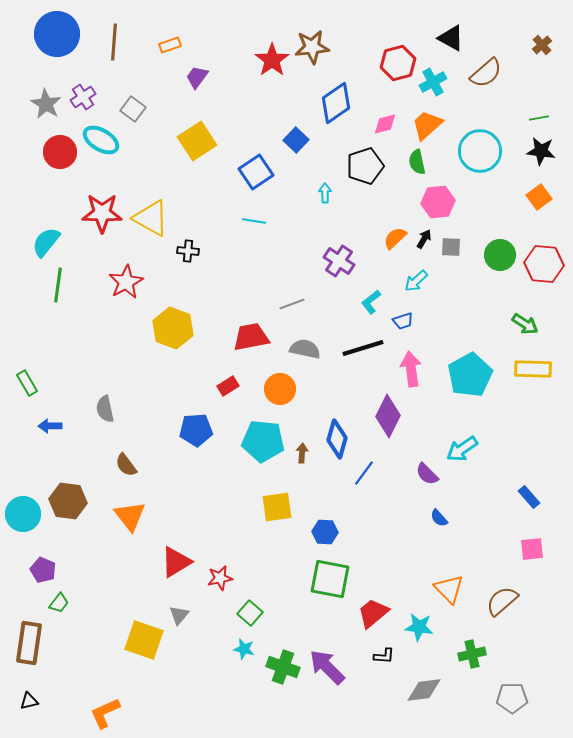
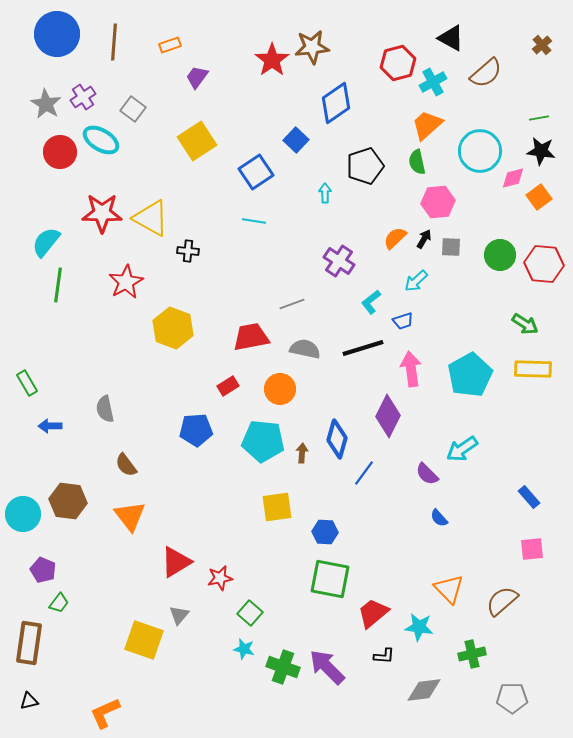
pink diamond at (385, 124): moved 128 px right, 54 px down
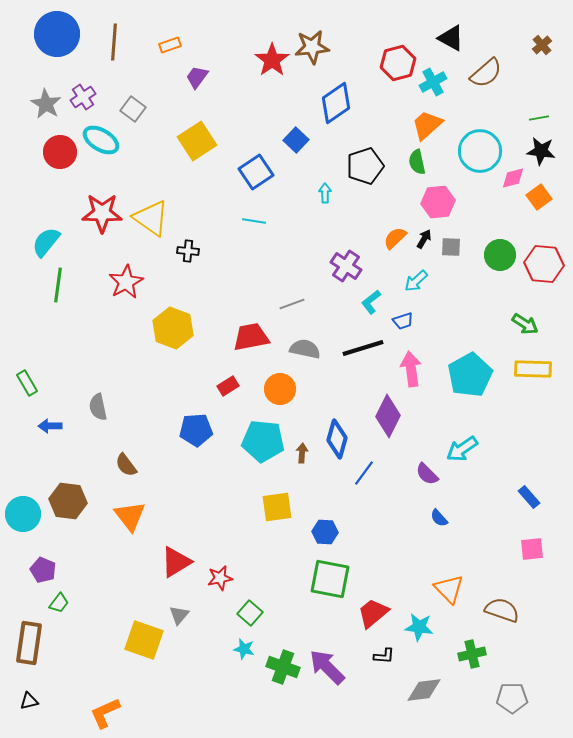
yellow triangle at (151, 218): rotated 6 degrees clockwise
purple cross at (339, 261): moved 7 px right, 5 px down
gray semicircle at (105, 409): moved 7 px left, 2 px up
brown semicircle at (502, 601): moved 9 px down; rotated 60 degrees clockwise
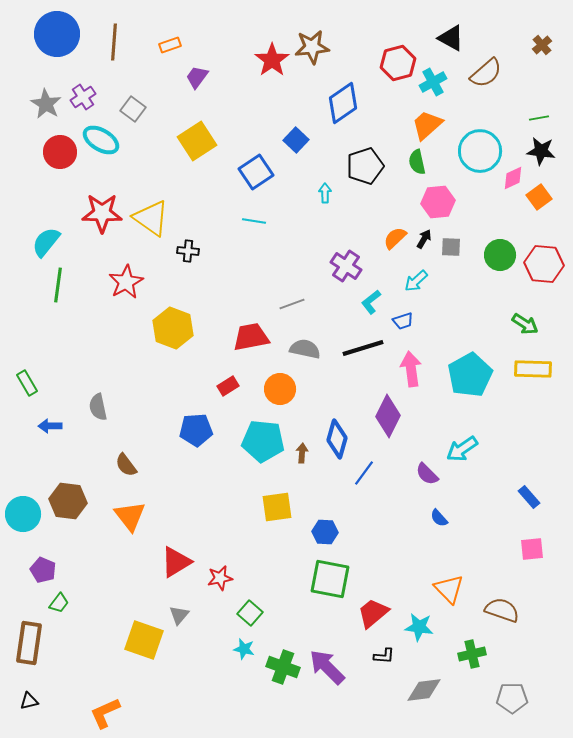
blue diamond at (336, 103): moved 7 px right
pink diamond at (513, 178): rotated 10 degrees counterclockwise
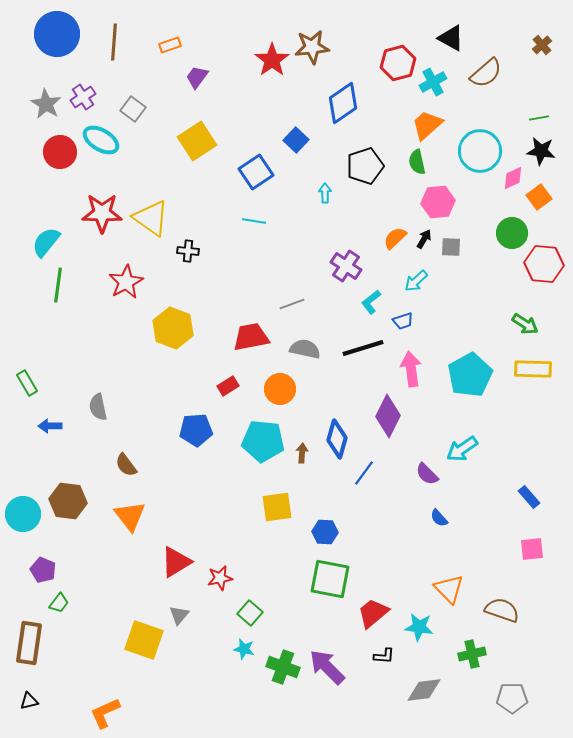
green circle at (500, 255): moved 12 px right, 22 px up
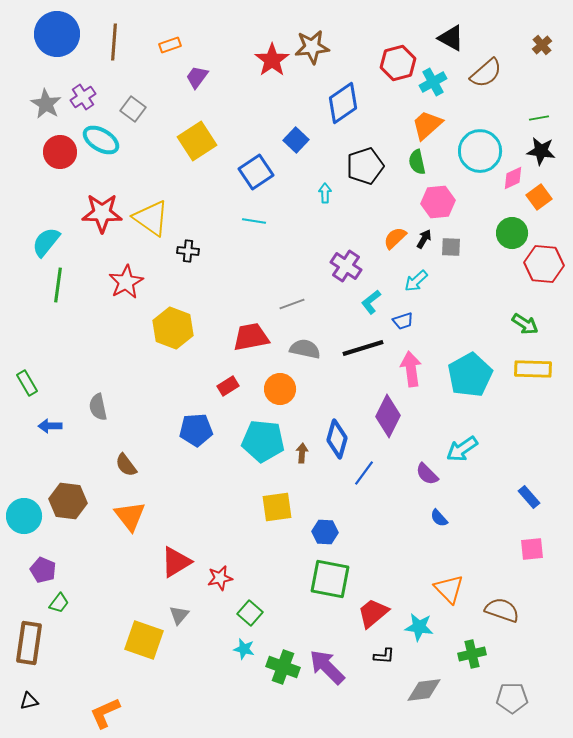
cyan circle at (23, 514): moved 1 px right, 2 px down
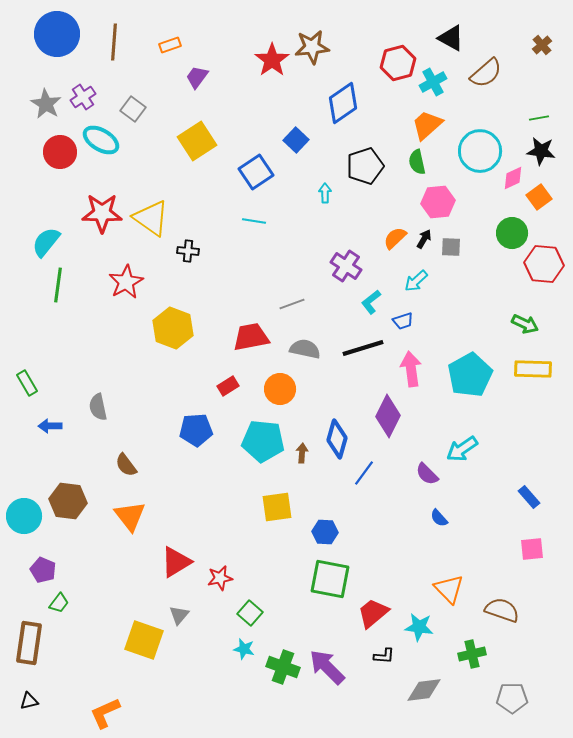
green arrow at (525, 324): rotated 8 degrees counterclockwise
